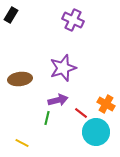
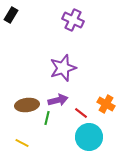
brown ellipse: moved 7 px right, 26 px down
cyan circle: moved 7 px left, 5 px down
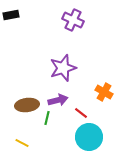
black rectangle: rotated 49 degrees clockwise
orange cross: moved 2 px left, 12 px up
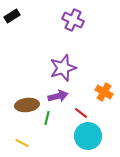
black rectangle: moved 1 px right, 1 px down; rotated 21 degrees counterclockwise
purple arrow: moved 4 px up
cyan circle: moved 1 px left, 1 px up
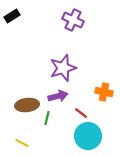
orange cross: rotated 18 degrees counterclockwise
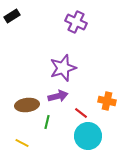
purple cross: moved 3 px right, 2 px down
orange cross: moved 3 px right, 9 px down
green line: moved 4 px down
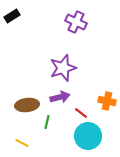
purple arrow: moved 2 px right, 1 px down
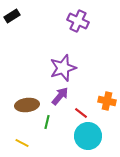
purple cross: moved 2 px right, 1 px up
purple arrow: moved 1 px up; rotated 36 degrees counterclockwise
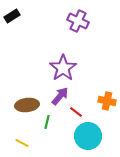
purple star: rotated 16 degrees counterclockwise
red line: moved 5 px left, 1 px up
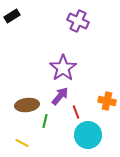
red line: rotated 32 degrees clockwise
green line: moved 2 px left, 1 px up
cyan circle: moved 1 px up
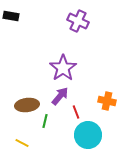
black rectangle: moved 1 px left; rotated 42 degrees clockwise
